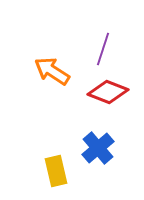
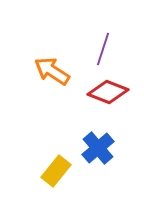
yellow rectangle: rotated 52 degrees clockwise
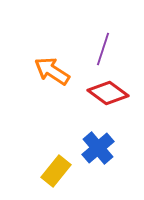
red diamond: moved 1 px down; rotated 15 degrees clockwise
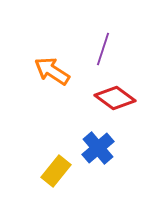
red diamond: moved 7 px right, 5 px down
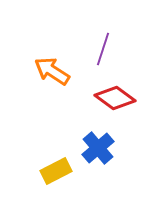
yellow rectangle: rotated 24 degrees clockwise
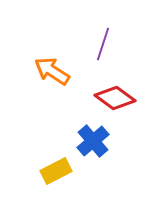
purple line: moved 5 px up
blue cross: moved 5 px left, 7 px up
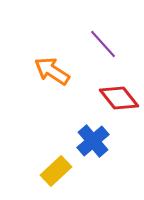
purple line: rotated 60 degrees counterclockwise
red diamond: moved 4 px right; rotated 15 degrees clockwise
yellow rectangle: rotated 16 degrees counterclockwise
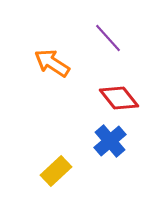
purple line: moved 5 px right, 6 px up
orange arrow: moved 8 px up
blue cross: moved 17 px right
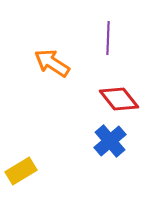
purple line: rotated 44 degrees clockwise
red diamond: moved 1 px down
yellow rectangle: moved 35 px left; rotated 12 degrees clockwise
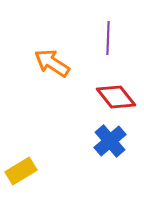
red diamond: moved 3 px left, 2 px up
